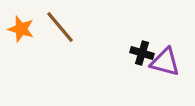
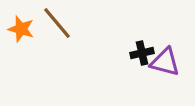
brown line: moved 3 px left, 4 px up
black cross: rotated 30 degrees counterclockwise
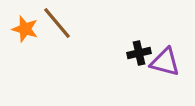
orange star: moved 4 px right
black cross: moved 3 px left
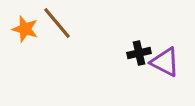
purple triangle: rotated 12 degrees clockwise
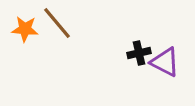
orange star: rotated 12 degrees counterclockwise
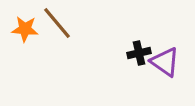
purple triangle: rotated 8 degrees clockwise
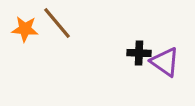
black cross: rotated 15 degrees clockwise
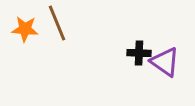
brown line: rotated 18 degrees clockwise
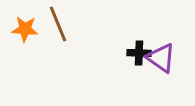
brown line: moved 1 px right, 1 px down
purple triangle: moved 4 px left, 4 px up
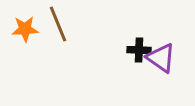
orange star: rotated 8 degrees counterclockwise
black cross: moved 3 px up
